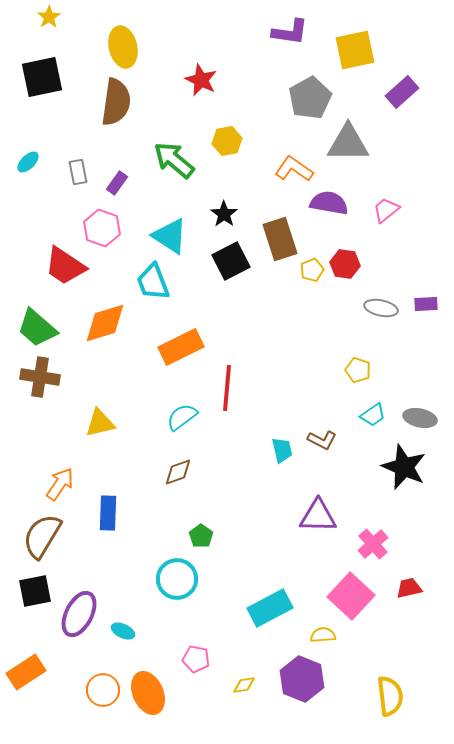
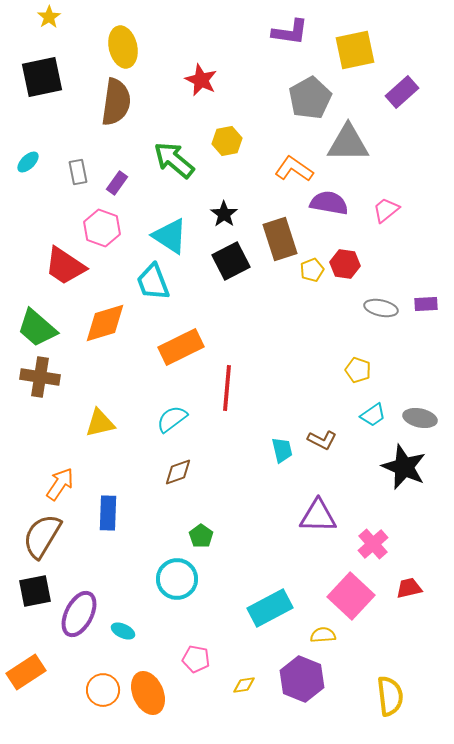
cyan semicircle at (182, 417): moved 10 px left, 2 px down
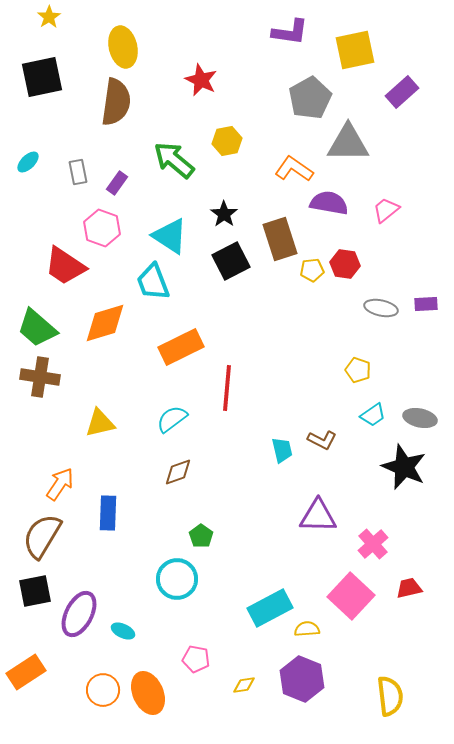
yellow pentagon at (312, 270): rotated 15 degrees clockwise
yellow semicircle at (323, 635): moved 16 px left, 6 px up
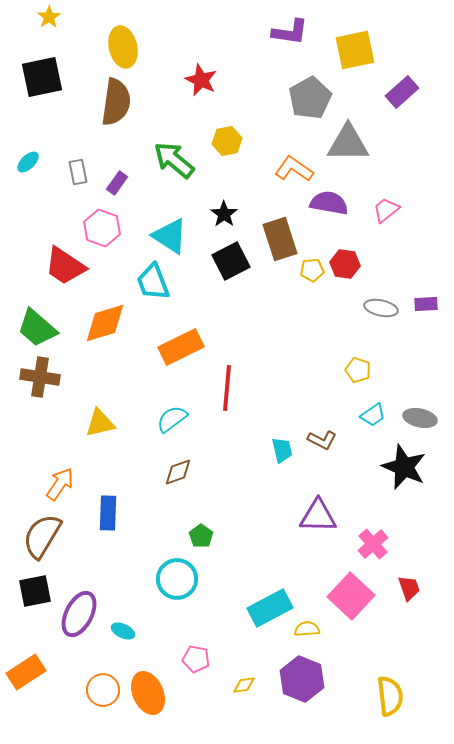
red trapezoid at (409, 588): rotated 84 degrees clockwise
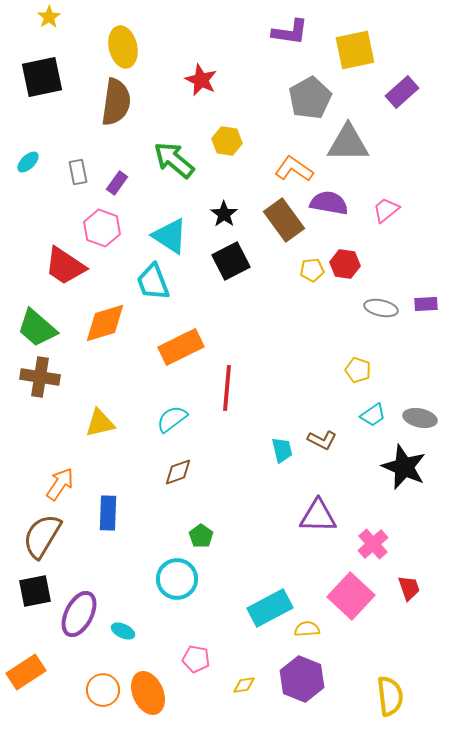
yellow hexagon at (227, 141): rotated 20 degrees clockwise
brown rectangle at (280, 239): moved 4 px right, 19 px up; rotated 18 degrees counterclockwise
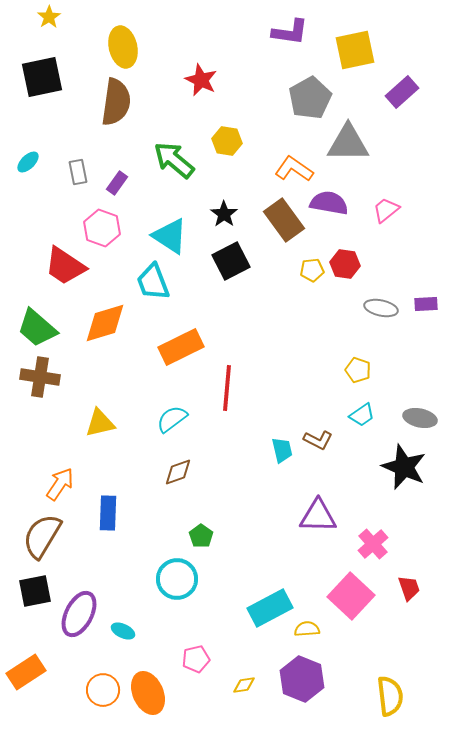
cyan trapezoid at (373, 415): moved 11 px left
brown L-shape at (322, 440): moved 4 px left
pink pentagon at (196, 659): rotated 24 degrees counterclockwise
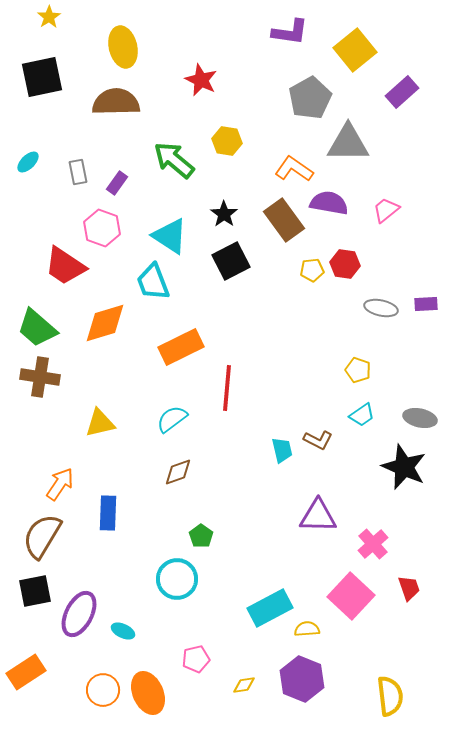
yellow square at (355, 50): rotated 27 degrees counterclockwise
brown semicircle at (116, 102): rotated 99 degrees counterclockwise
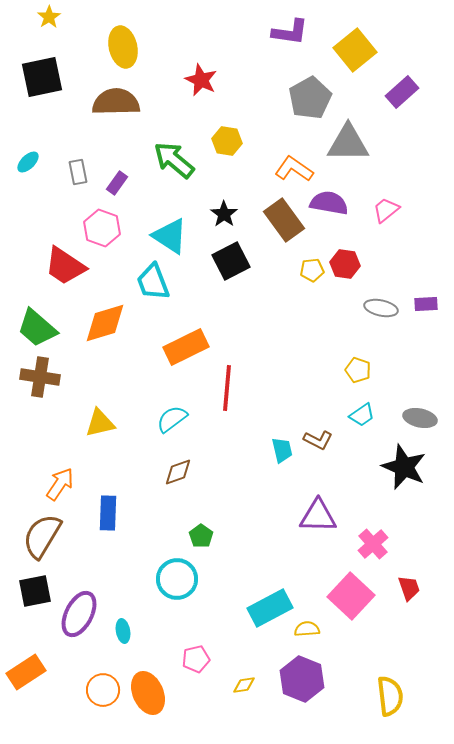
orange rectangle at (181, 347): moved 5 px right
cyan ellipse at (123, 631): rotated 55 degrees clockwise
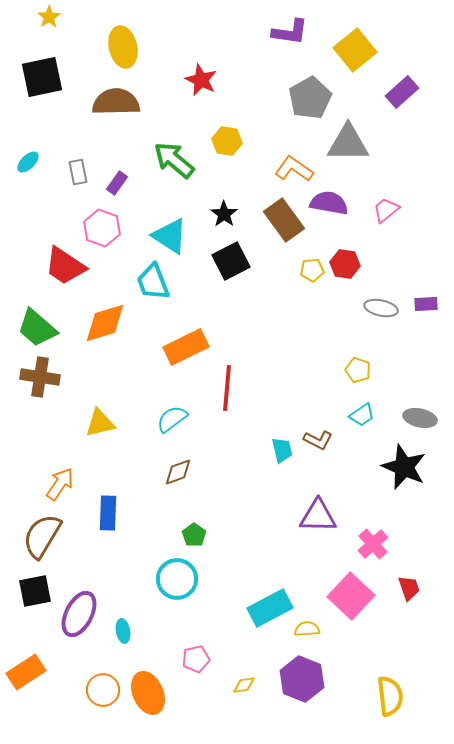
green pentagon at (201, 536): moved 7 px left, 1 px up
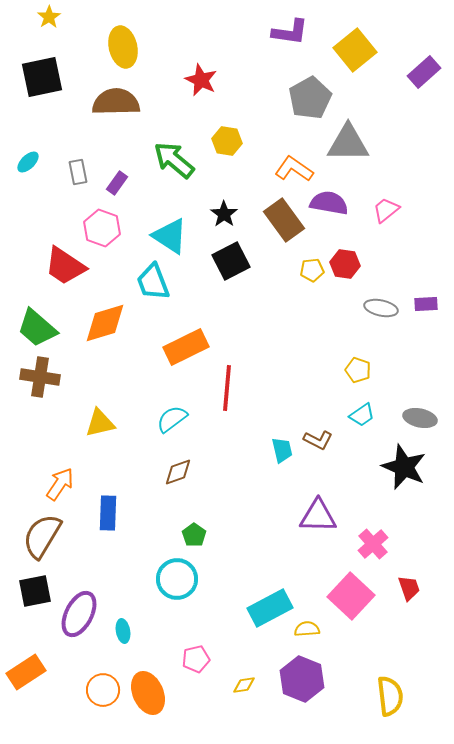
purple rectangle at (402, 92): moved 22 px right, 20 px up
